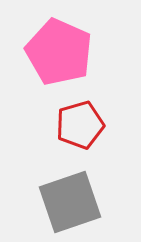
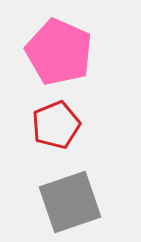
red pentagon: moved 24 px left; rotated 6 degrees counterclockwise
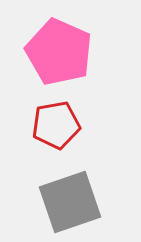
red pentagon: rotated 12 degrees clockwise
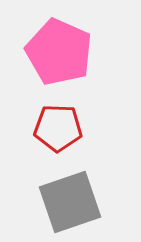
red pentagon: moved 2 px right, 3 px down; rotated 12 degrees clockwise
